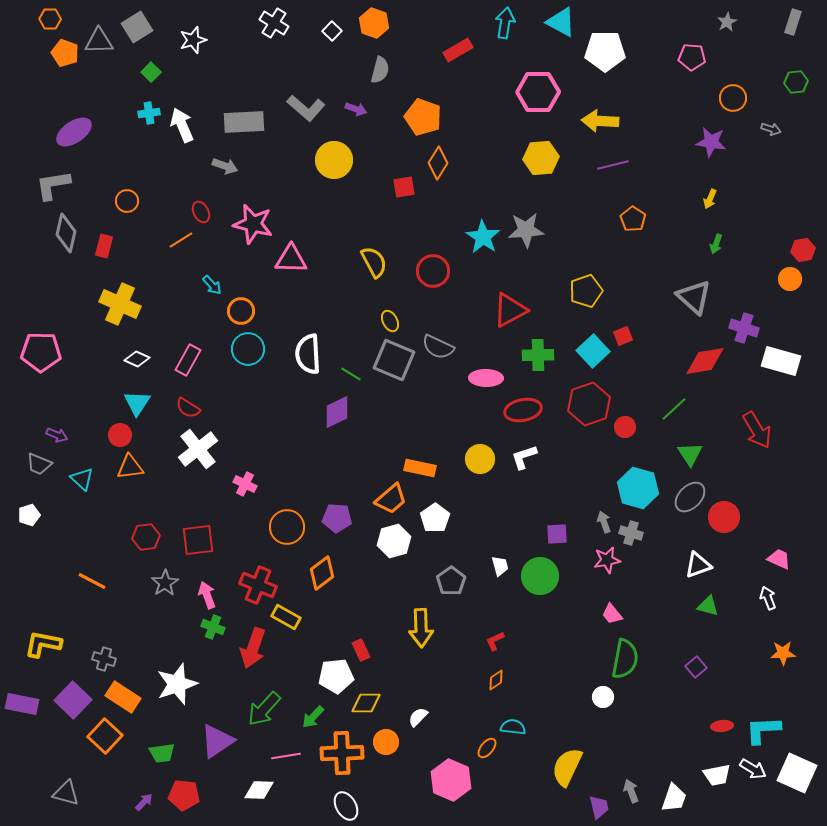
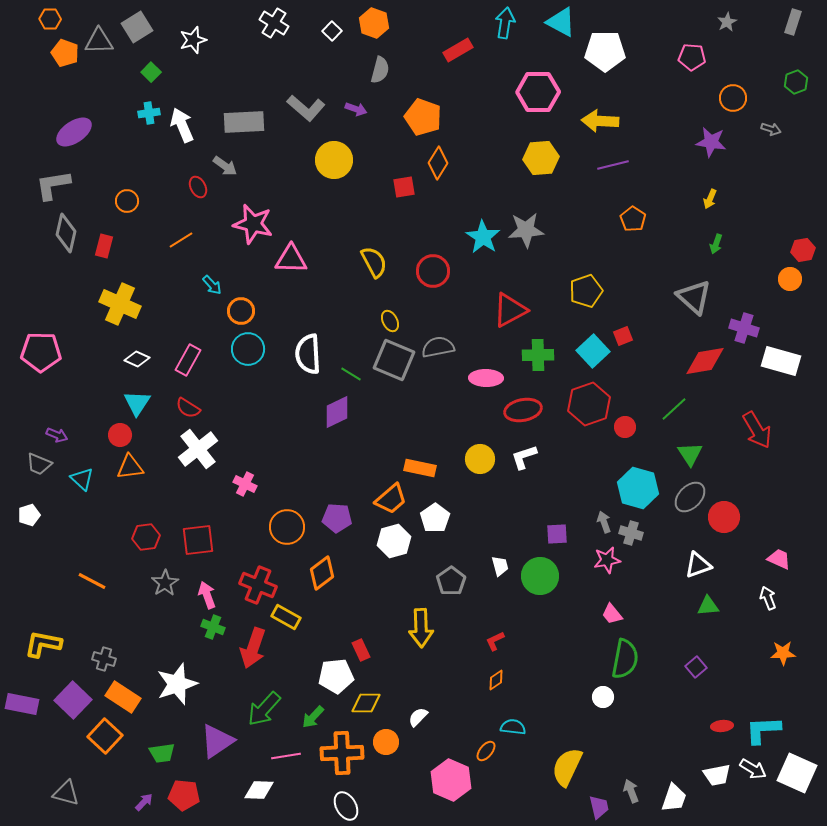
green hexagon at (796, 82): rotated 15 degrees counterclockwise
gray arrow at (225, 166): rotated 15 degrees clockwise
red ellipse at (201, 212): moved 3 px left, 25 px up
gray semicircle at (438, 347): rotated 144 degrees clockwise
green triangle at (708, 606): rotated 20 degrees counterclockwise
orange ellipse at (487, 748): moved 1 px left, 3 px down
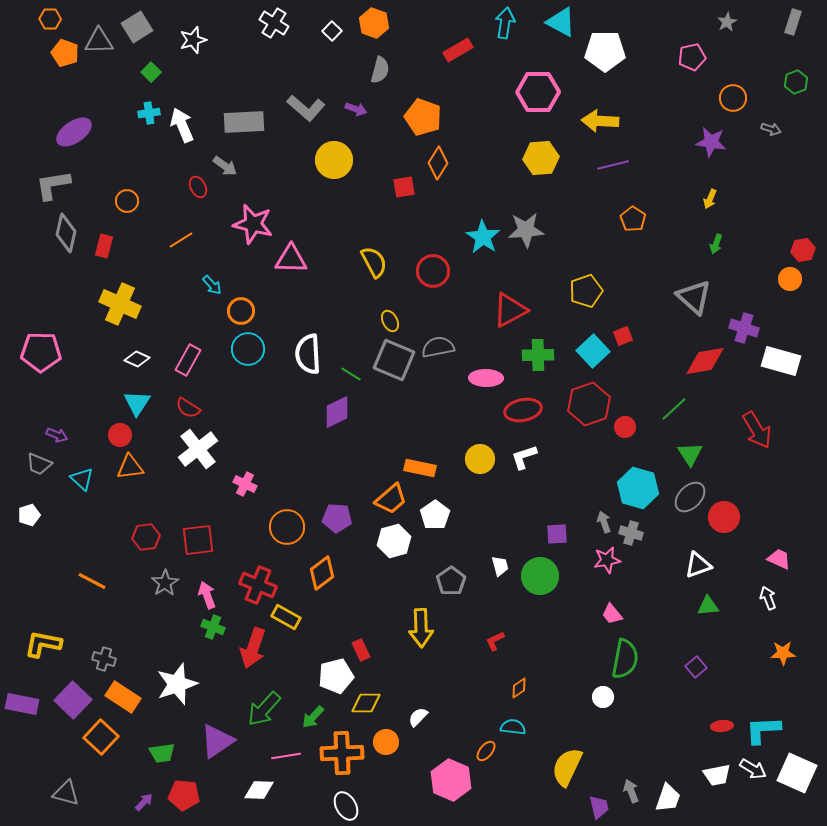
pink pentagon at (692, 57): rotated 16 degrees counterclockwise
white pentagon at (435, 518): moved 3 px up
white pentagon at (336, 676): rotated 8 degrees counterclockwise
orange diamond at (496, 680): moved 23 px right, 8 px down
orange square at (105, 736): moved 4 px left, 1 px down
white trapezoid at (674, 798): moved 6 px left
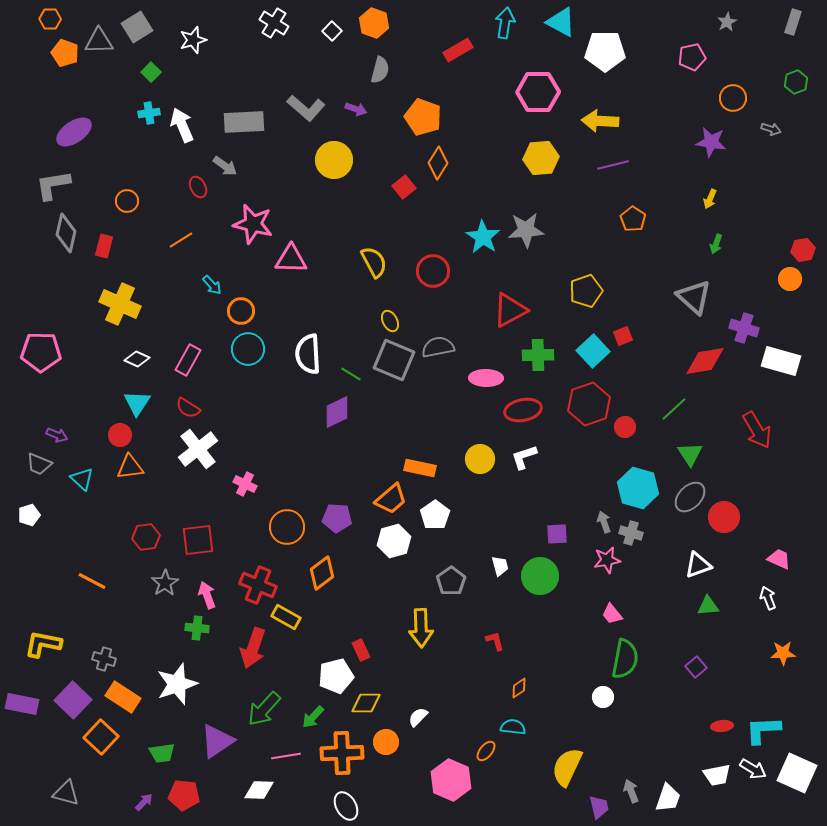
red square at (404, 187): rotated 30 degrees counterclockwise
green cross at (213, 627): moved 16 px left, 1 px down; rotated 15 degrees counterclockwise
red L-shape at (495, 641): rotated 100 degrees clockwise
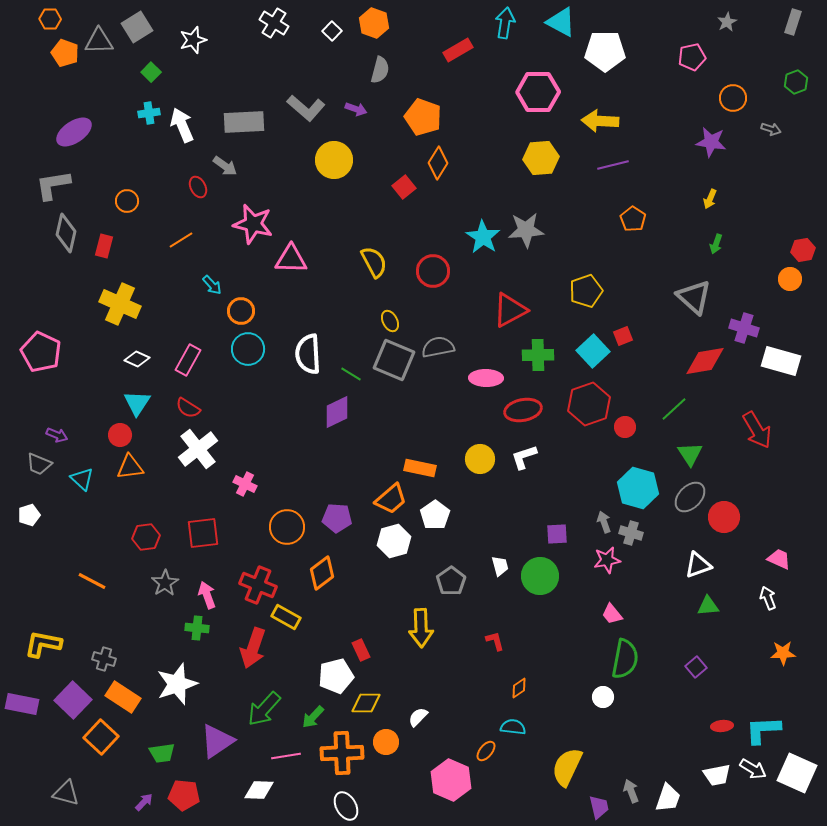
pink pentagon at (41, 352): rotated 24 degrees clockwise
red square at (198, 540): moved 5 px right, 7 px up
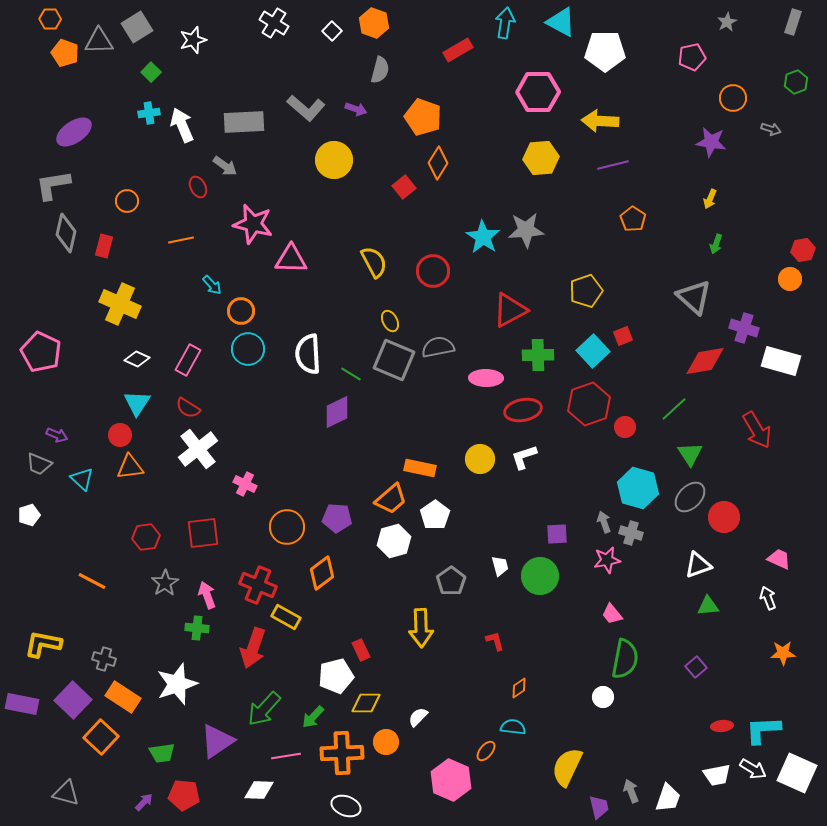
orange line at (181, 240): rotated 20 degrees clockwise
white ellipse at (346, 806): rotated 40 degrees counterclockwise
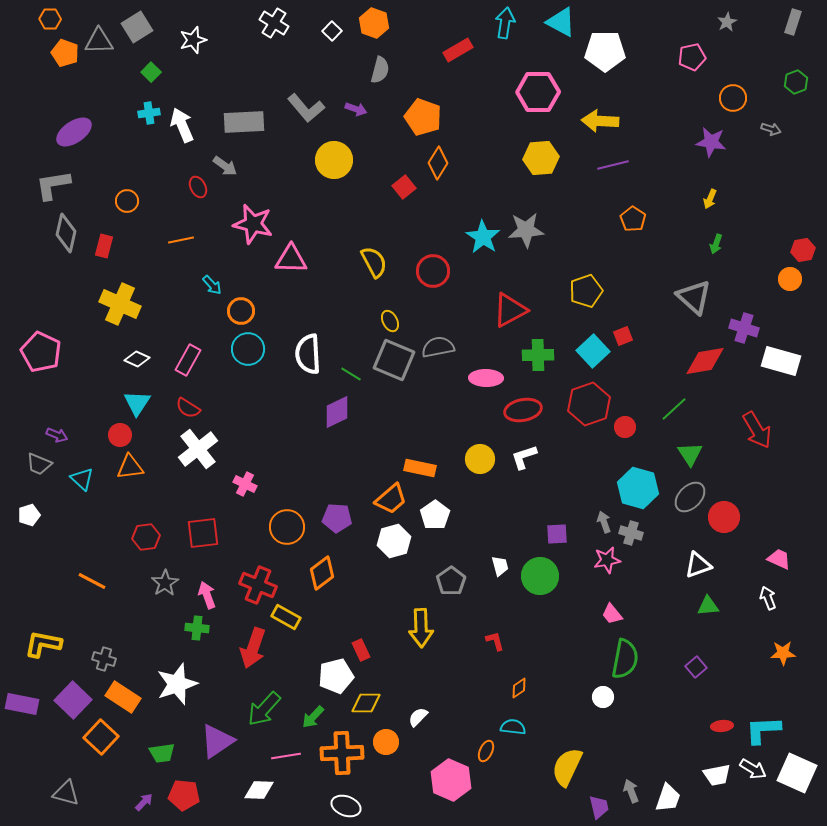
gray L-shape at (306, 108): rotated 9 degrees clockwise
orange ellipse at (486, 751): rotated 15 degrees counterclockwise
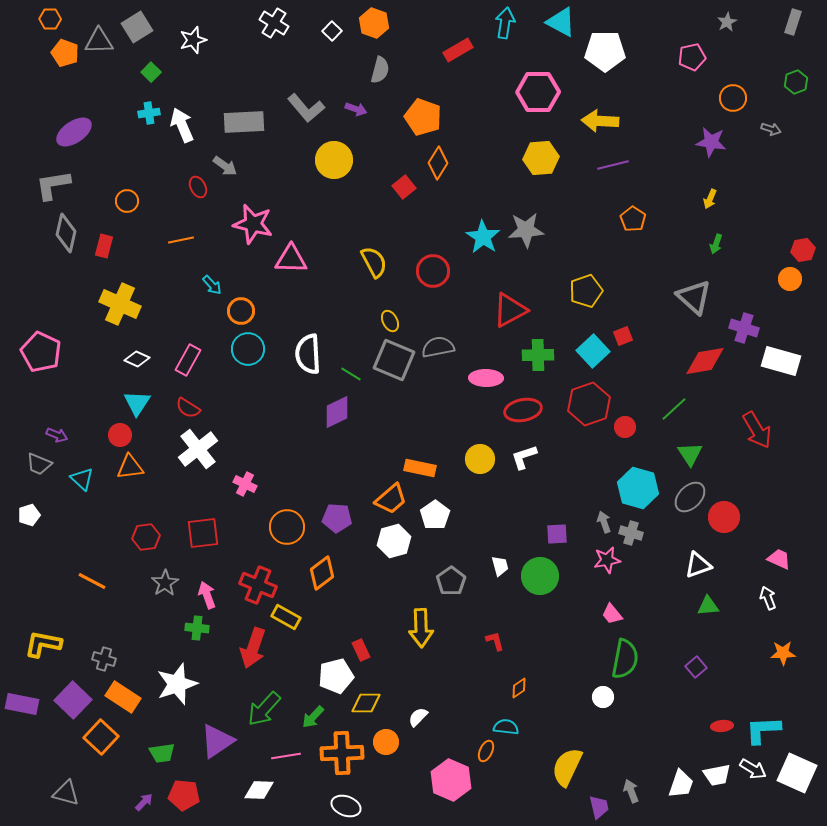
cyan semicircle at (513, 727): moved 7 px left
white trapezoid at (668, 798): moved 13 px right, 14 px up
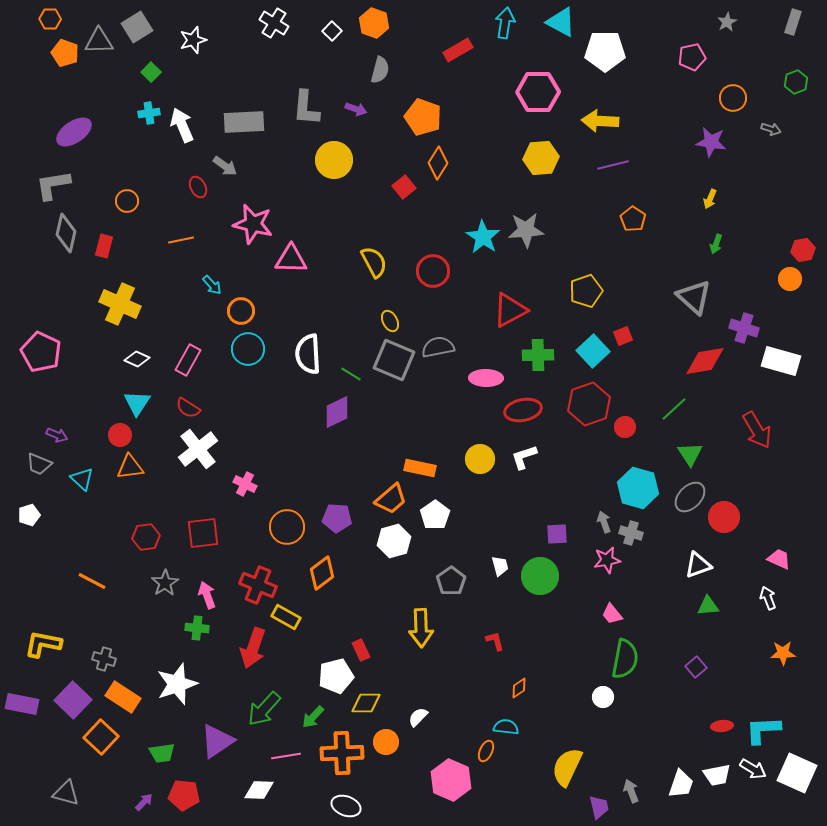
gray L-shape at (306, 108): rotated 45 degrees clockwise
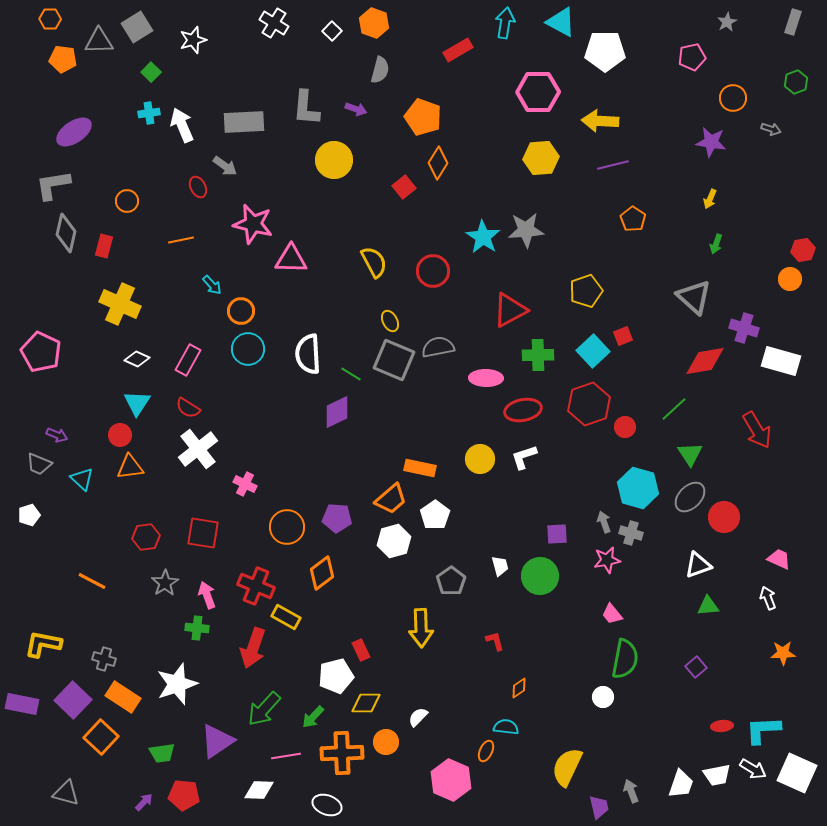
orange pentagon at (65, 53): moved 2 px left, 6 px down; rotated 12 degrees counterclockwise
red square at (203, 533): rotated 16 degrees clockwise
red cross at (258, 585): moved 2 px left, 1 px down
white ellipse at (346, 806): moved 19 px left, 1 px up
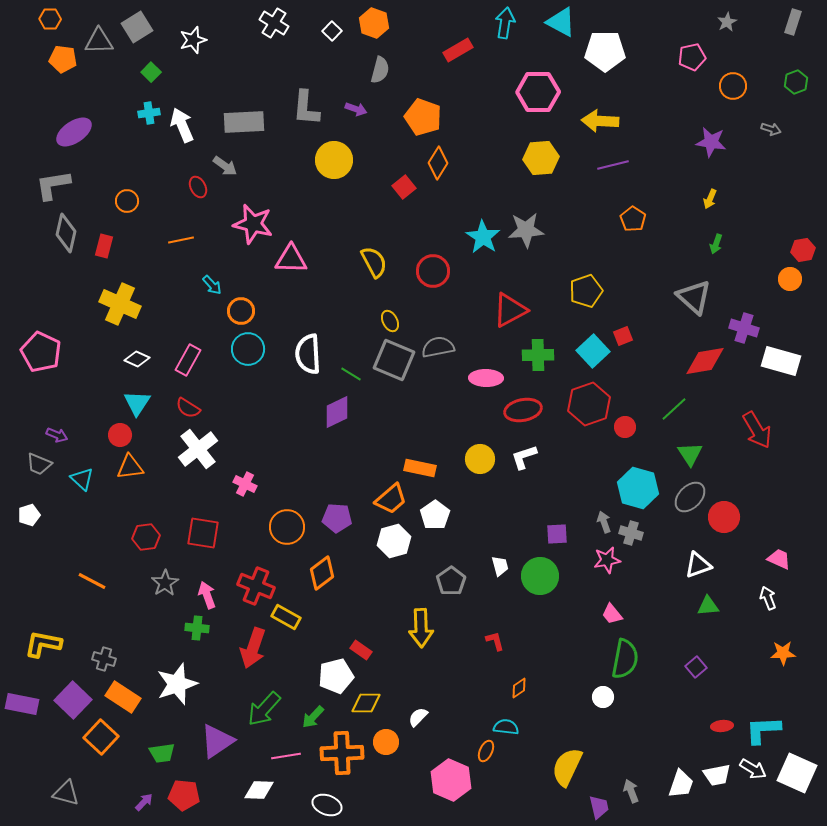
orange circle at (733, 98): moved 12 px up
red rectangle at (361, 650): rotated 30 degrees counterclockwise
